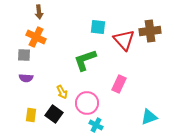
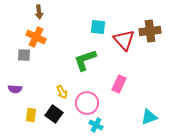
purple semicircle: moved 11 px left, 11 px down
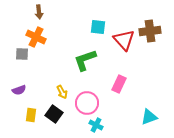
gray square: moved 2 px left, 1 px up
purple semicircle: moved 4 px right, 1 px down; rotated 24 degrees counterclockwise
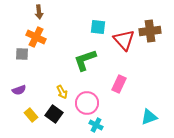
yellow rectangle: rotated 48 degrees counterclockwise
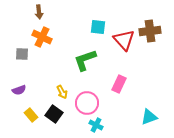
orange cross: moved 6 px right
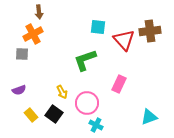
orange cross: moved 9 px left, 3 px up; rotated 36 degrees clockwise
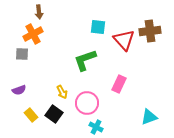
cyan cross: moved 2 px down
